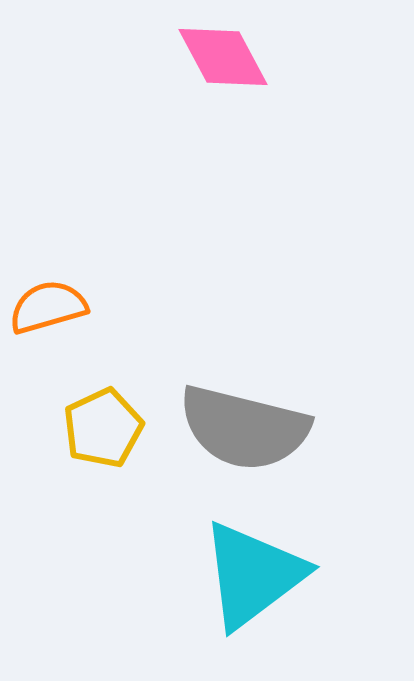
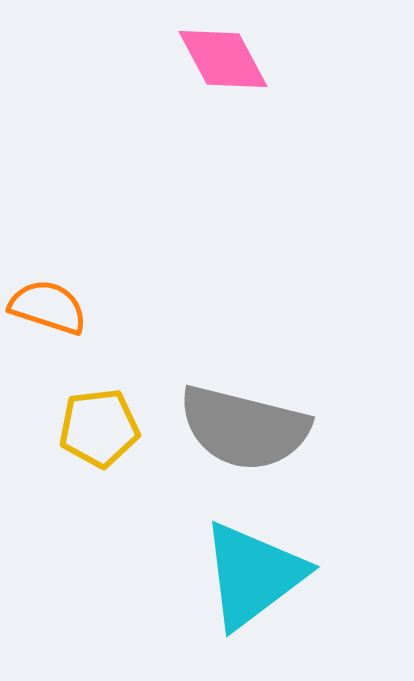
pink diamond: moved 2 px down
orange semicircle: rotated 34 degrees clockwise
yellow pentagon: moved 4 px left; rotated 18 degrees clockwise
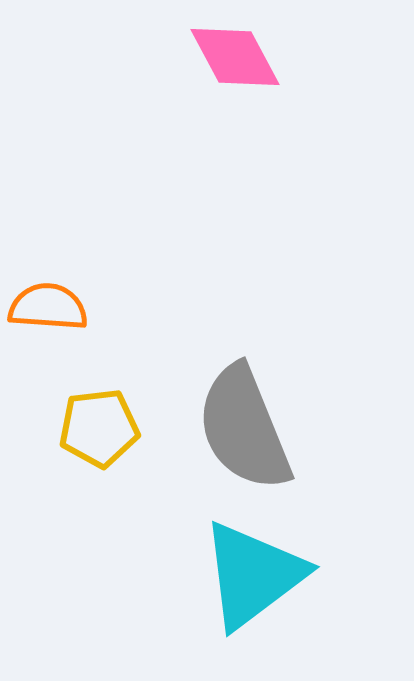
pink diamond: moved 12 px right, 2 px up
orange semicircle: rotated 14 degrees counterclockwise
gray semicircle: rotated 54 degrees clockwise
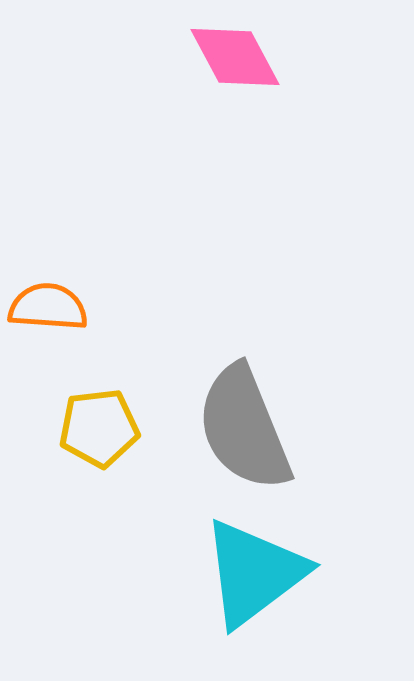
cyan triangle: moved 1 px right, 2 px up
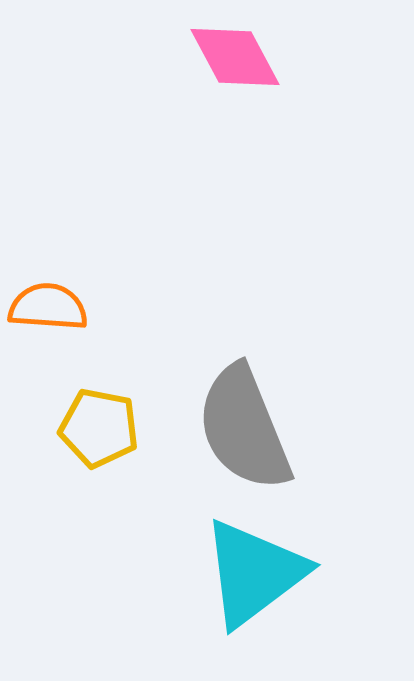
yellow pentagon: rotated 18 degrees clockwise
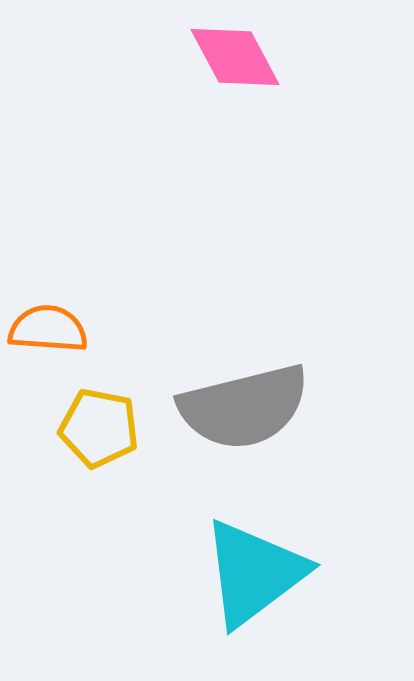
orange semicircle: moved 22 px down
gray semicircle: moved 21 px up; rotated 82 degrees counterclockwise
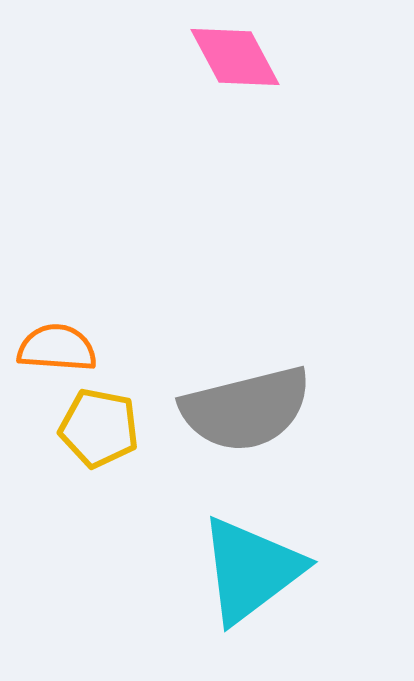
orange semicircle: moved 9 px right, 19 px down
gray semicircle: moved 2 px right, 2 px down
cyan triangle: moved 3 px left, 3 px up
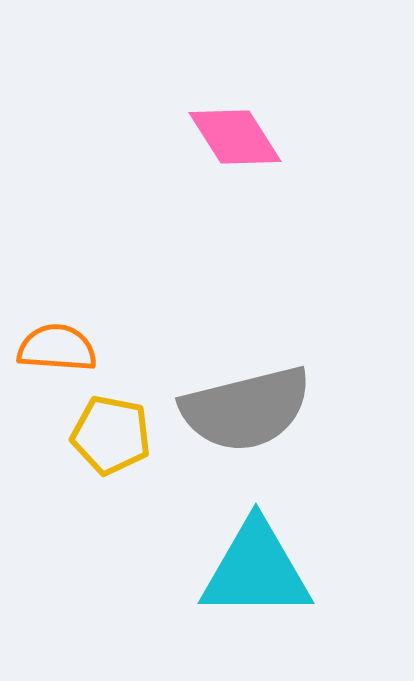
pink diamond: moved 80 px down; rotated 4 degrees counterclockwise
yellow pentagon: moved 12 px right, 7 px down
cyan triangle: moved 5 px right; rotated 37 degrees clockwise
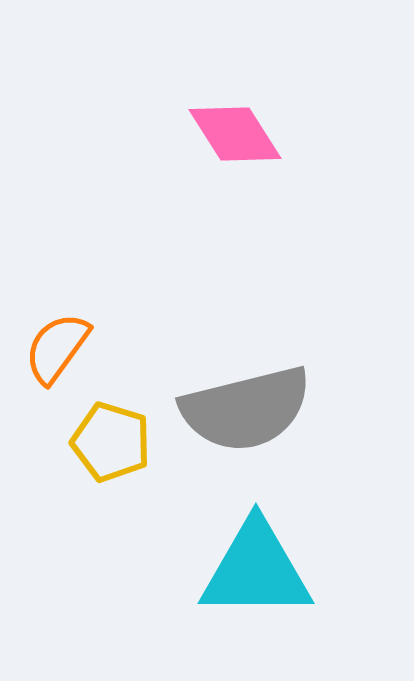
pink diamond: moved 3 px up
orange semicircle: rotated 58 degrees counterclockwise
yellow pentagon: moved 7 px down; rotated 6 degrees clockwise
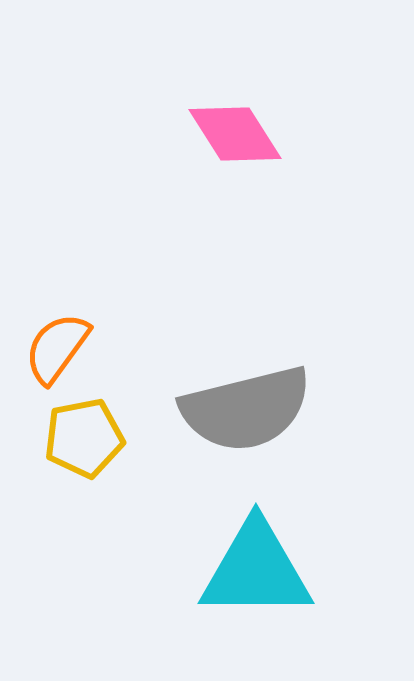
yellow pentagon: moved 27 px left, 4 px up; rotated 28 degrees counterclockwise
